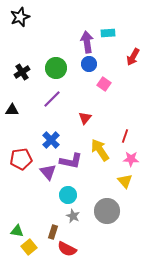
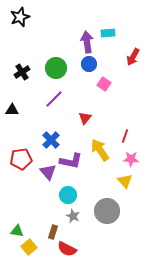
purple line: moved 2 px right
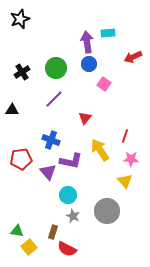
black star: moved 2 px down
red arrow: rotated 36 degrees clockwise
blue cross: rotated 24 degrees counterclockwise
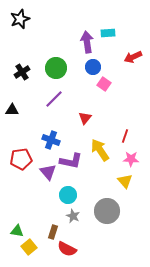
blue circle: moved 4 px right, 3 px down
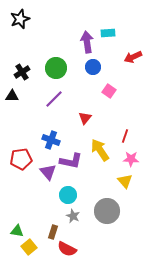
pink square: moved 5 px right, 7 px down
black triangle: moved 14 px up
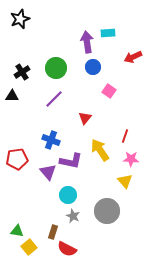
red pentagon: moved 4 px left
